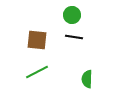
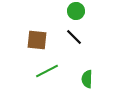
green circle: moved 4 px right, 4 px up
black line: rotated 36 degrees clockwise
green line: moved 10 px right, 1 px up
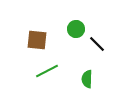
green circle: moved 18 px down
black line: moved 23 px right, 7 px down
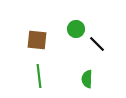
green line: moved 8 px left, 5 px down; rotated 70 degrees counterclockwise
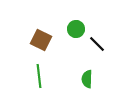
brown square: moved 4 px right; rotated 20 degrees clockwise
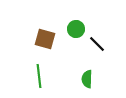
brown square: moved 4 px right, 1 px up; rotated 10 degrees counterclockwise
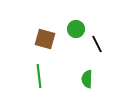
black line: rotated 18 degrees clockwise
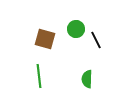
black line: moved 1 px left, 4 px up
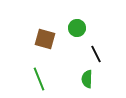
green circle: moved 1 px right, 1 px up
black line: moved 14 px down
green line: moved 3 px down; rotated 15 degrees counterclockwise
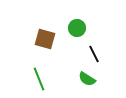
black line: moved 2 px left
green semicircle: rotated 60 degrees counterclockwise
